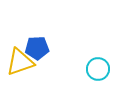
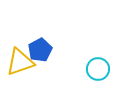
blue pentagon: moved 3 px right, 2 px down; rotated 25 degrees counterclockwise
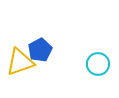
cyan circle: moved 5 px up
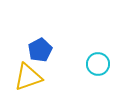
yellow triangle: moved 8 px right, 15 px down
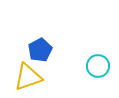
cyan circle: moved 2 px down
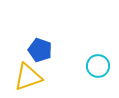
blue pentagon: rotated 25 degrees counterclockwise
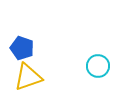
blue pentagon: moved 18 px left, 2 px up
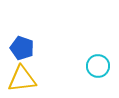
yellow triangle: moved 6 px left, 2 px down; rotated 12 degrees clockwise
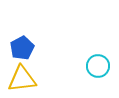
blue pentagon: rotated 25 degrees clockwise
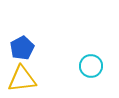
cyan circle: moved 7 px left
